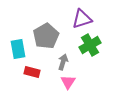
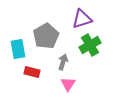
pink triangle: moved 2 px down
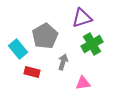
purple triangle: moved 1 px up
gray pentagon: moved 1 px left
green cross: moved 2 px right, 1 px up
cyan rectangle: rotated 30 degrees counterclockwise
pink triangle: moved 15 px right, 1 px up; rotated 49 degrees clockwise
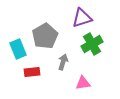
cyan rectangle: rotated 18 degrees clockwise
red rectangle: rotated 21 degrees counterclockwise
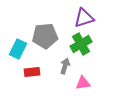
purple triangle: moved 2 px right
gray pentagon: rotated 25 degrees clockwise
green cross: moved 11 px left
cyan rectangle: rotated 48 degrees clockwise
gray arrow: moved 2 px right, 4 px down
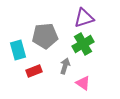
green cross: moved 2 px right
cyan rectangle: moved 1 px down; rotated 42 degrees counterclockwise
red rectangle: moved 2 px right, 1 px up; rotated 14 degrees counterclockwise
pink triangle: rotated 42 degrees clockwise
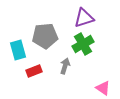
pink triangle: moved 20 px right, 5 px down
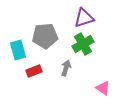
gray arrow: moved 1 px right, 2 px down
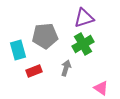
pink triangle: moved 2 px left
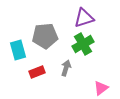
red rectangle: moved 3 px right, 1 px down
pink triangle: rotated 49 degrees clockwise
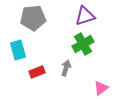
purple triangle: moved 1 px right, 2 px up
gray pentagon: moved 12 px left, 18 px up
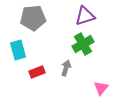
pink triangle: rotated 14 degrees counterclockwise
